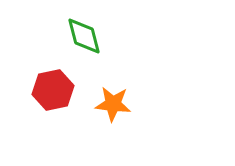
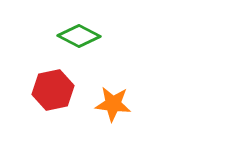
green diamond: moved 5 px left; rotated 48 degrees counterclockwise
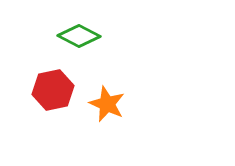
orange star: moved 6 px left; rotated 18 degrees clockwise
